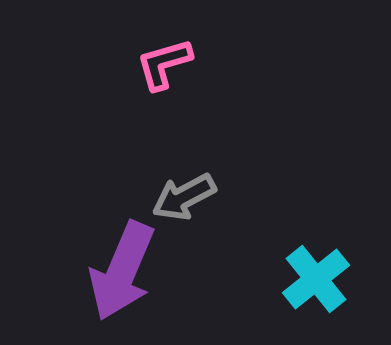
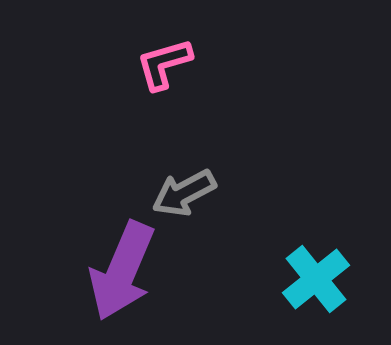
gray arrow: moved 4 px up
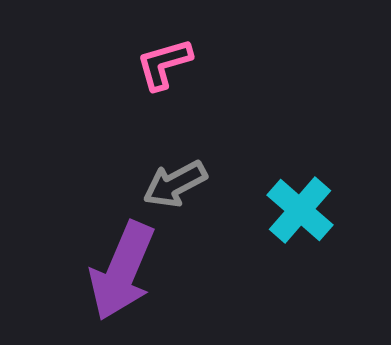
gray arrow: moved 9 px left, 9 px up
cyan cross: moved 16 px left, 69 px up; rotated 10 degrees counterclockwise
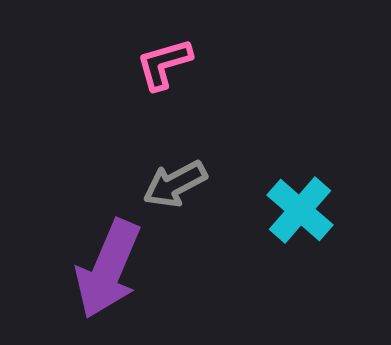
purple arrow: moved 14 px left, 2 px up
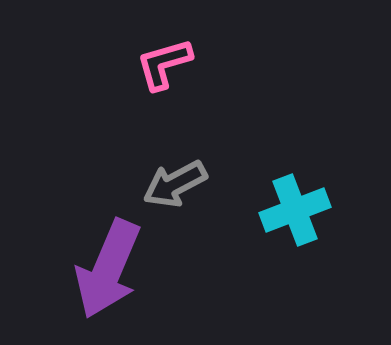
cyan cross: moved 5 px left; rotated 28 degrees clockwise
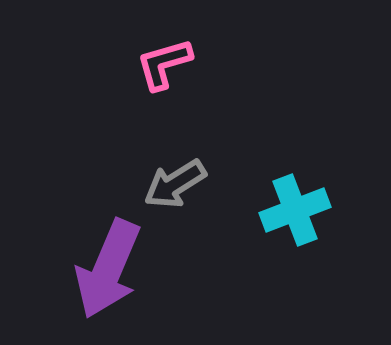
gray arrow: rotated 4 degrees counterclockwise
